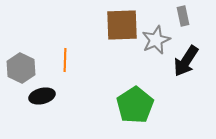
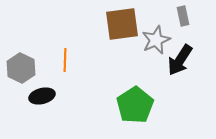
brown square: moved 1 px up; rotated 6 degrees counterclockwise
black arrow: moved 6 px left, 1 px up
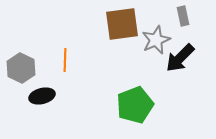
black arrow: moved 2 px up; rotated 12 degrees clockwise
green pentagon: rotated 12 degrees clockwise
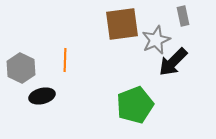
black arrow: moved 7 px left, 4 px down
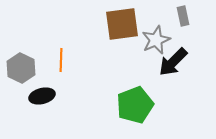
orange line: moved 4 px left
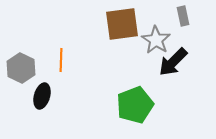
gray star: rotated 16 degrees counterclockwise
black ellipse: rotated 60 degrees counterclockwise
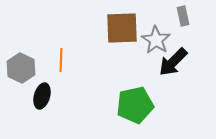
brown square: moved 4 px down; rotated 6 degrees clockwise
green pentagon: rotated 9 degrees clockwise
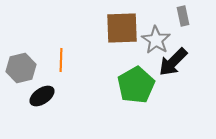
gray hexagon: rotated 20 degrees clockwise
black ellipse: rotated 40 degrees clockwise
green pentagon: moved 1 px right, 20 px up; rotated 18 degrees counterclockwise
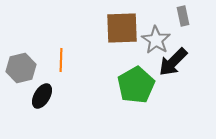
black ellipse: rotated 25 degrees counterclockwise
